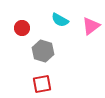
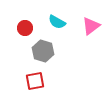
cyan semicircle: moved 3 px left, 2 px down
red circle: moved 3 px right
red square: moved 7 px left, 3 px up
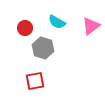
gray hexagon: moved 3 px up
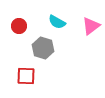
red circle: moved 6 px left, 2 px up
red square: moved 9 px left, 5 px up; rotated 12 degrees clockwise
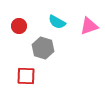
pink triangle: moved 2 px left; rotated 18 degrees clockwise
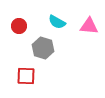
pink triangle: rotated 24 degrees clockwise
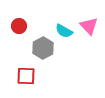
cyan semicircle: moved 7 px right, 9 px down
pink triangle: rotated 42 degrees clockwise
gray hexagon: rotated 15 degrees clockwise
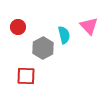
red circle: moved 1 px left, 1 px down
cyan semicircle: moved 4 px down; rotated 132 degrees counterclockwise
